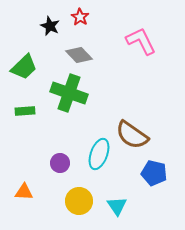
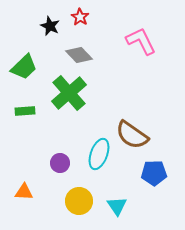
green cross: rotated 30 degrees clockwise
blue pentagon: rotated 15 degrees counterclockwise
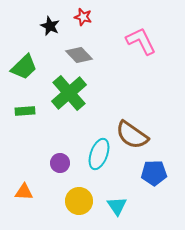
red star: moved 3 px right; rotated 18 degrees counterclockwise
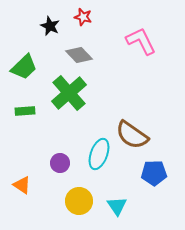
orange triangle: moved 2 px left, 7 px up; rotated 30 degrees clockwise
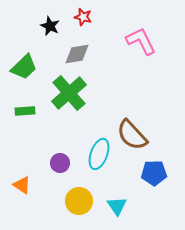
gray diamond: moved 2 px left, 1 px up; rotated 56 degrees counterclockwise
brown semicircle: rotated 12 degrees clockwise
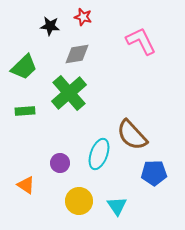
black star: rotated 18 degrees counterclockwise
orange triangle: moved 4 px right
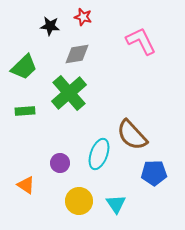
cyan triangle: moved 1 px left, 2 px up
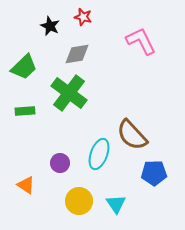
black star: rotated 18 degrees clockwise
green cross: rotated 12 degrees counterclockwise
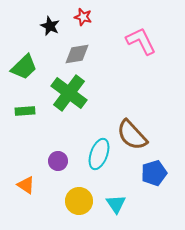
purple circle: moved 2 px left, 2 px up
blue pentagon: rotated 15 degrees counterclockwise
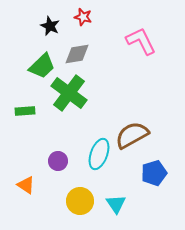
green trapezoid: moved 18 px right, 1 px up
brown semicircle: rotated 104 degrees clockwise
yellow circle: moved 1 px right
